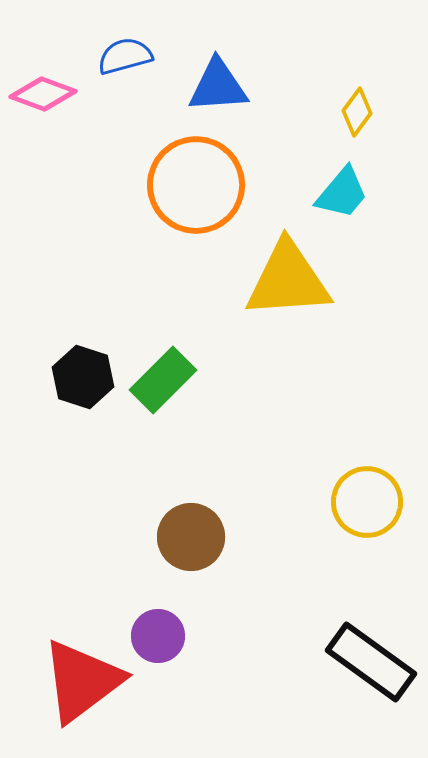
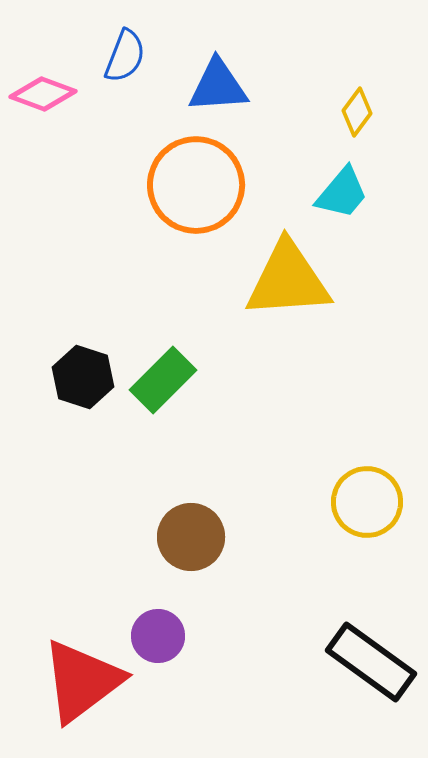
blue semicircle: rotated 126 degrees clockwise
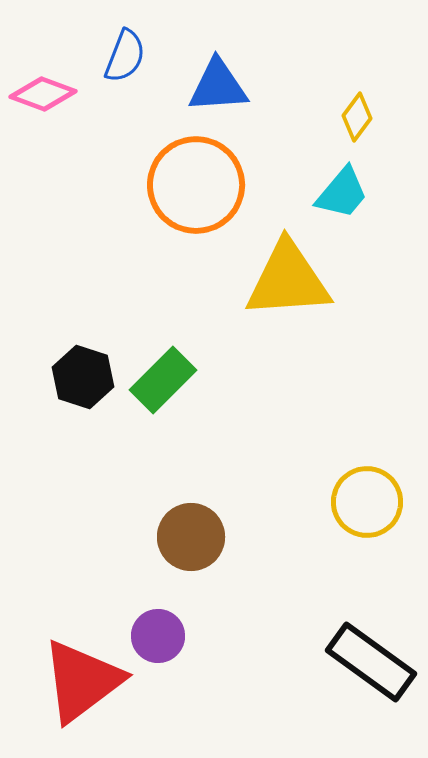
yellow diamond: moved 5 px down
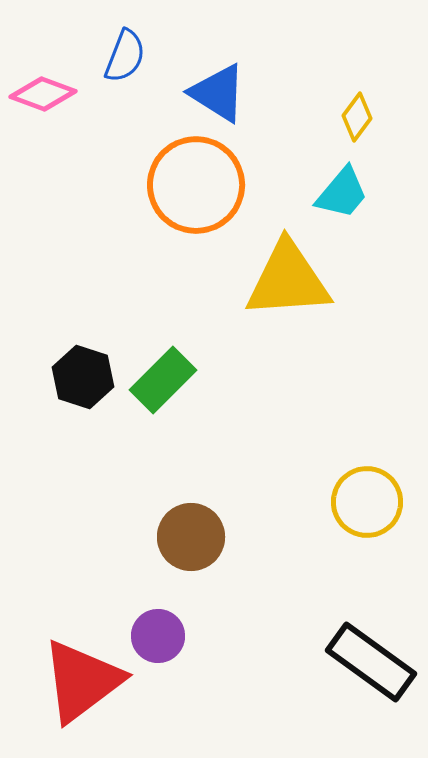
blue triangle: moved 7 px down; rotated 36 degrees clockwise
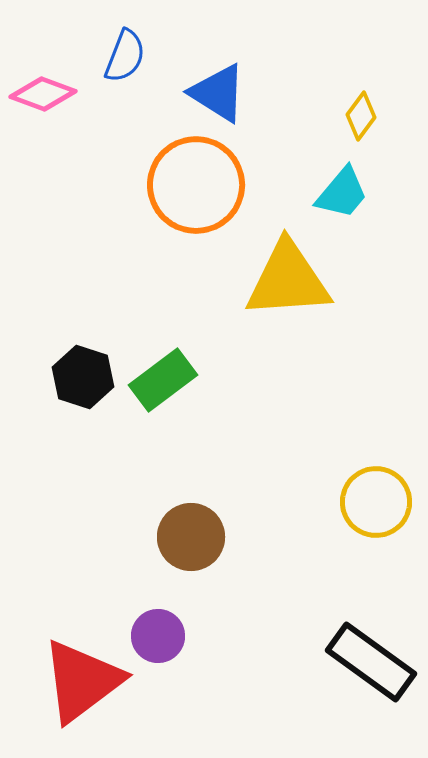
yellow diamond: moved 4 px right, 1 px up
green rectangle: rotated 8 degrees clockwise
yellow circle: moved 9 px right
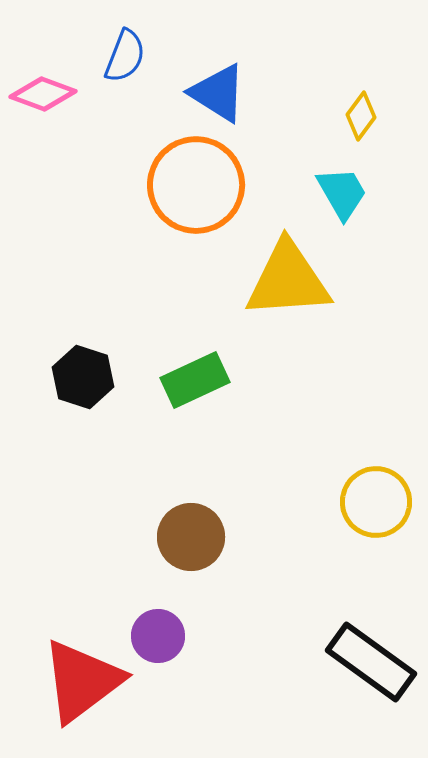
cyan trapezoid: rotated 70 degrees counterclockwise
green rectangle: moved 32 px right; rotated 12 degrees clockwise
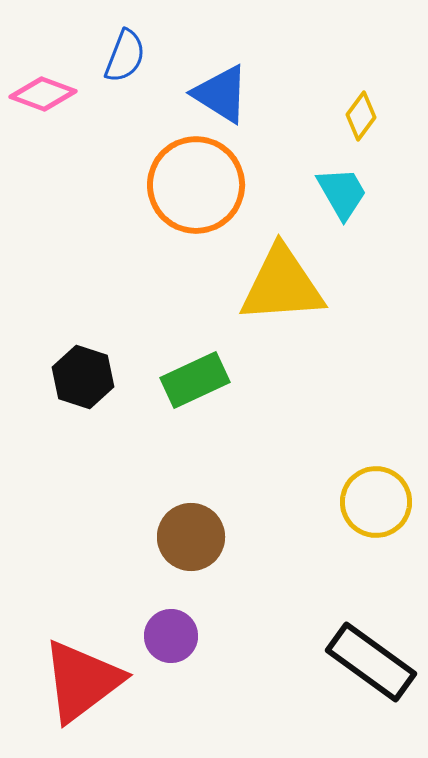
blue triangle: moved 3 px right, 1 px down
yellow triangle: moved 6 px left, 5 px down
purple circle: moved 13 px right
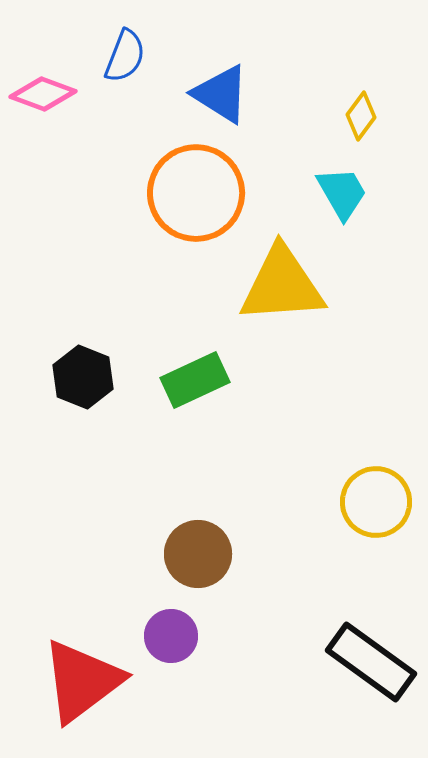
orange circle: moved 8 px down
black hexagon: rotated 4 degrees clockwise
brown circle: moved 7 px right, 17 px down
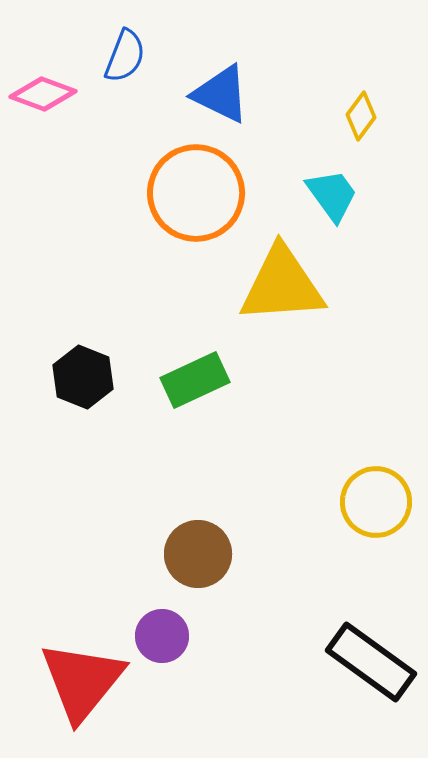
blue triangle: rotated 6 degrees counterclockwise
cyan trapezoid: moved 10 px left, 2 px down; rotated 6 degrees counterclockwise
purple circle: moved 9 px left
red triangle: rotated 14 degrees counterclockwise
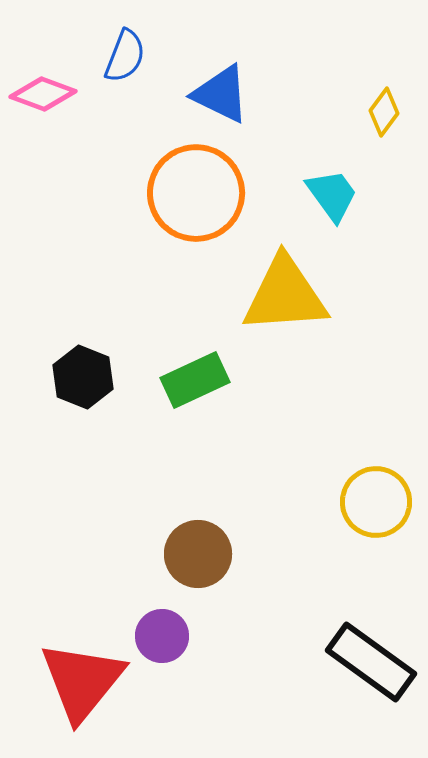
yellow diamond: moved 23 px right, 4 px up
yellow triangle: moved 3 px right, 10 px down
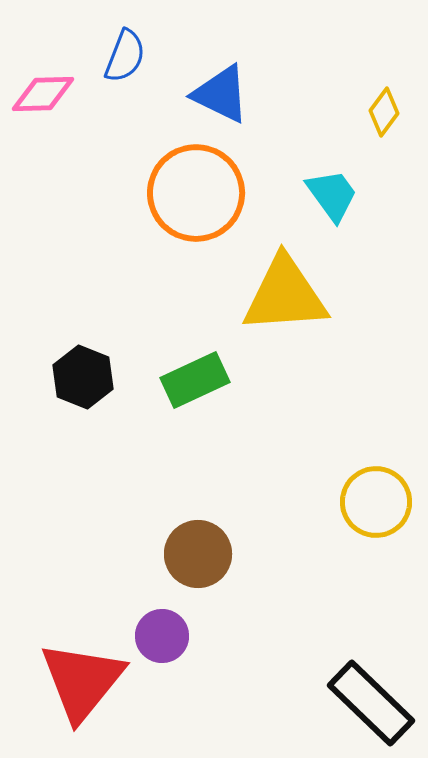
pink diamond: rotated 22 degrees counterclockwise
black rectangle: moved 41 px down; rotated 8 degrees clockwise
